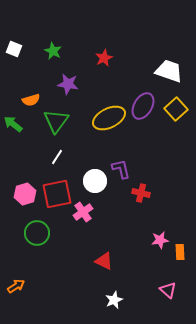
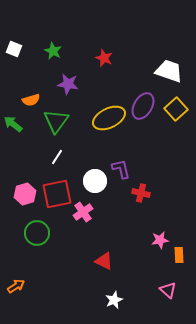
red star: rotated 24 degrees counterclockwise
orange rectangle: moved 1 px left, 3 px down
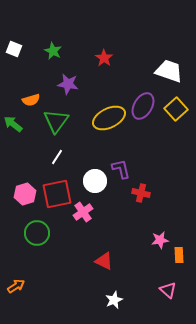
red star: rotated 12 degrees clockwise
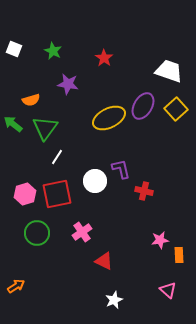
green triangle: moved 11 px left, 7 px down
red cross: moved 3 px right, 2 px up
pink cross: moved 1 px left, 20 px down
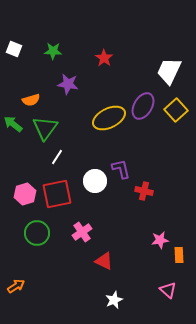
green star: rotated 24 degrees counterclockwise
white trapezoid: rotated 84 degrees counterclockwise
yellow square: moved 1 px down
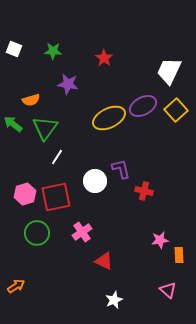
purple ellipse: rotated 32 degrees clockwise
red square: moved 1 px left, 3 px down
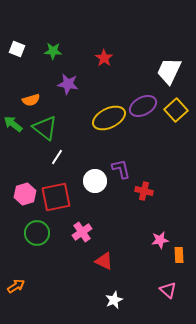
white square: moved 3 px right
green triangle: rotated 28 degrees counterclockwise
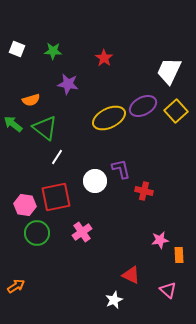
yellow square: moved 1 px down
pink hexagon: moved 11 px down; rotated 25 degrees clockwise
red triangle: moved 27 px right, 14 px down
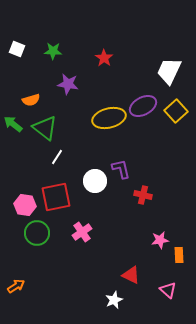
yellow ellipse: rotated 12 degrees clockwise
red cross: moved 1 px left, 4 px down
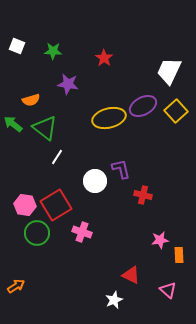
white square: moved 3 px up
red square: moved 8 px down; rotated 20 degrees counterclockwise
pink cross: rotated 36 degrees counterclockwise
